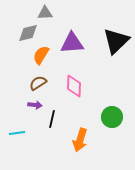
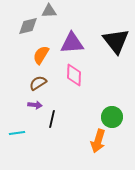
gray triangle: moved 4 px right, 2 px up
gray diamond: moved 7 px up
black triangle: rotated 24 degrees counterclockwise
pink diamond: moved 11 px up
orange arrow: moved 18 px right, 1 px down
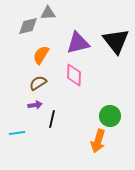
gray triangle: moved 1 px left, 2 px down
purple triangle: moved 6 px right; rotated 10 degrees counterclockwise
purple arrow: rotated 16 degrees counterclockwise
green circle: moved 2 px left, 1 px up
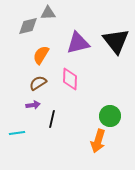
pink diamond: moved 4 px left, 4 px down
purple arrow: moved 2 px left
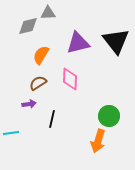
purple arrow: moved 4 px left, 1 px up
green circle: moved 1 px left
cyan line: moved 6 px left
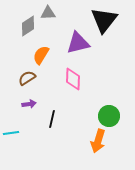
gray diamond: rotated 20 degrees counterclockwise
black triangle: moved 12 px left, 21 px up; rotated 16 degrees clockwise
pink diamond: moved 3 px right
brown semicircle: moved 11 px left, 5 px up
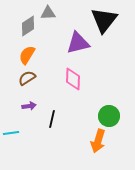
orange semicircle: moved 14 px left
purple arrow: moved 2 px down
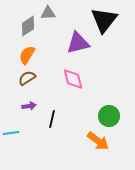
pink diamond: rotated 15 degrees counterclockwise
orange arrow: rotated 70 degrees counterclockwise
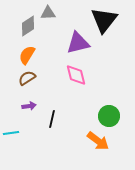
pink diamond: moved 3 px right, 4 px up
